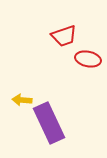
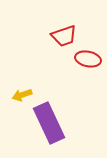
yellow arrow: moved 5 px up; rotated 24 degrees counterclockwise
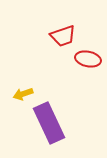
red trapezoid: moved 1 px left
yellow arrow: moved 1 px right, 1 px up
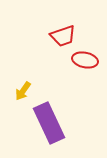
red ellipse: moved 3 px left, 1 px down
yellow arrow: moved 3 px up; rotated 36 degrees counterclockwise
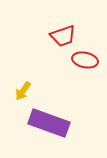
purple rectangle: rotated 45 degrees counterclockwise
